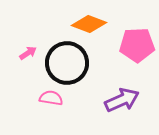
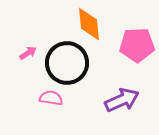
orange diamond: rotated 64 degrees clockwise
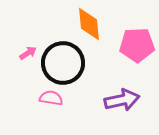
black circle: moved 4 px left
purple arrow: rotated 12 degrees clockwise
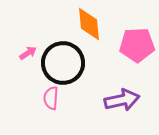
pink semicircle: rotated 95 degrees counterclockwise
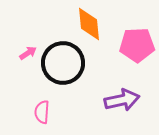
pink semicircle: moved 9 px left, 14 px down
